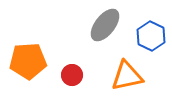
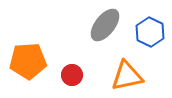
blue hexagon: moved 1 px left, 4 px up
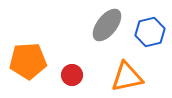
gray ellipse: moved 2 px right
blue hexagon: rotated 20 degrees clockwise
orange triangle: moved 1 px down
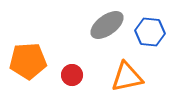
gray ellipse: rotated 16 degrees clockwise
blue hexagon: rotated 20 degrees clockwise
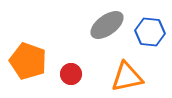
orange pentagon: rotated 24 degrees clockwise
red circle: moved 1 px left, 1 px up
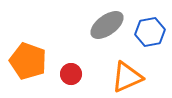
blue hexagon: rotated 16 degrees counterclockwise
orange triangle: rotated 12 degrees counterclockwise
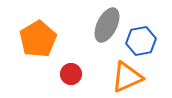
gray ellipse: rotated 28 degrees counterclockwise
blue hexagon: moved 9 px left, 9 px down
orange pentagon: moved 10 px right, 22 px up; rotated 21 degrees clockwise
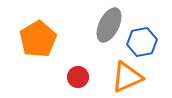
gray ellipse: moved 2 px right
blue hexagon: moved 1 px right, 1 px down
red circle: moved 7 px right, 3 px down
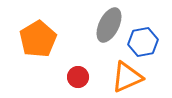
blue hexagon: moved 1 px right
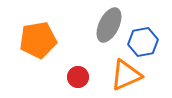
orange pentagon: moved 1 px down; rotated 21 degrees clockwise
orange triangle: moved 1 px left, 2 px up
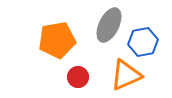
orange pentagon: moved 19 px right
